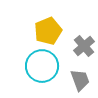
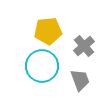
yellow pentagon: rotated 16 degrees clockwise
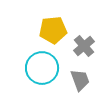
yellow pentagon: moved 5 px right, 1 px up
cyan circle: moved 2 px down
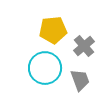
cyan circle: moved 3 px right
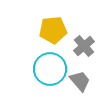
cyan circle: moved 5 px right, 1 px down
gray trapezoid: moved 1 px down; rotated 20 degrees counterclockwise
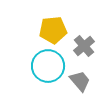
cyan circle: moved 2 px left, 3 px up
